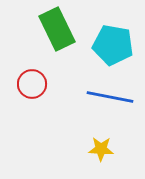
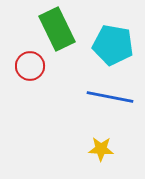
red circle: moved 2 px left, 18 px up
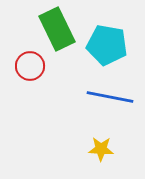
cyan pentagon: moved 6 px left
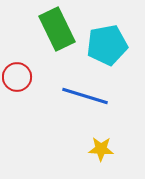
cyan pentagon: rotated 21 degrees counterclockwise
red circle: moved 13 px left, 11 px down
blue line: moved 25 px left, 1 px up; rotated 6 degrees clockwise
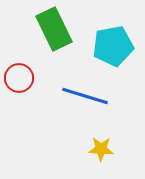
green rectangle: moved 3 px left
cyan pentagon: moved 6 px right, 1 px down
red circle: moved 2 px right, 1 px down
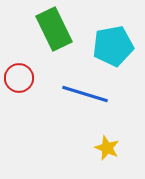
blue line: moved 2 px up
yellow star: moved 6 px right, 1 px up; rotated 20 degrees clockwise
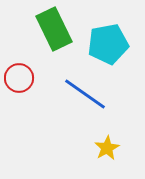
cyan pentagon: moved 5 px left, 2 px up
blue line: rotated 18 degrees clockwise
yellow star: rotated 20 degrees clockwise
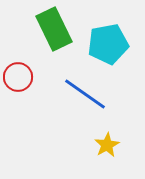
red circle: moved 1 px left, 1 px up
yellow star: moved 3 px up
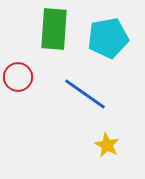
green rectangle: rotated 30 degrees clockwise
cyan pentagon: moved 6 px up
yellow star: rotated 15 degrees counterclockwise
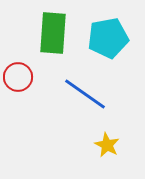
green rectangle: moved 1 px left, 4 px down
